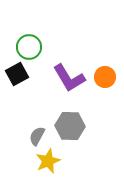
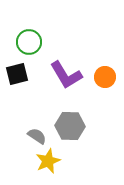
green circle: moved 5 px up
black square: rotated 15 degrees clockwise
purple L-shape: moved 3 px left, 3 px up
gray semicircle: rotated 96 degrees clockwise
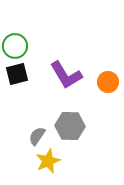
green circle: moved 14 px left, 4 px down
orange circle: moved 3 px right, 5 px down
gray semicircle: rotated 90 degrees counterclockwise
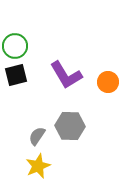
black square: moved 1 px left, 1 px down
yellow star: moved 10 px left, 5 px down
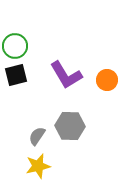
orange circle: moved 1 px left, 2 px up
yellow star: rotated 10 degrees clockwise
